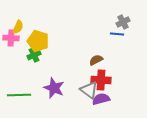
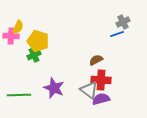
blue line: rotated 24 degrees counterclockwise
pink cross: moved 2 px up
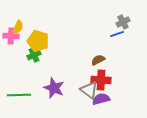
brown semicircle: moved 2 px right
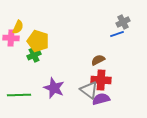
pink cross: moved 2 px down
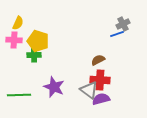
gray cross: moved 2 px down
yellow semicircle: moved 4 px up
pink cross: moved 3 px right, 2 px down
green cross: rotated 24 degrees clockwise
red cross: moved 1 px left
purple star: moved 1 px up
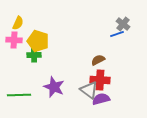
gray cross: rotated 24 degrees counterclockwise
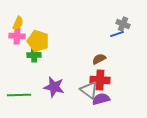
gray cross: rotated 16 degrees counterclockwise
pink cross: moved 3 px right, 4 px up
brown semicircle: moved 1 px right, 1 px up
purple star: rotated 10 degrees counterclockwise
